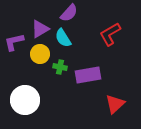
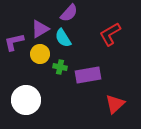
white circle: moved 1 px right
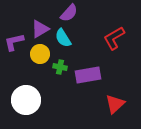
red L-shape: moved 4 px right, 4 px down
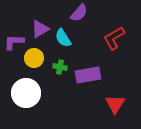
purple semicircle: moved 10 px right
purple L-shape: rotated 15 degrees clockwise
yellow circle: moved 6 px left, 4 px down
white circle: moved 7 px up
red triangle: rotated 15 degrees counterclockwise
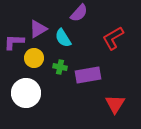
purple triangle: moved 2 px left
red L-shape: moved 1 px left
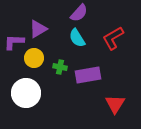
cyan semicircle: moved 14 px right
